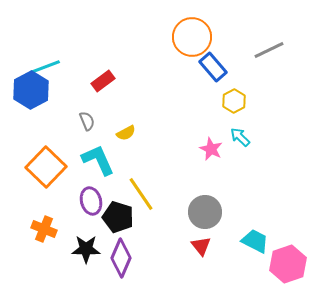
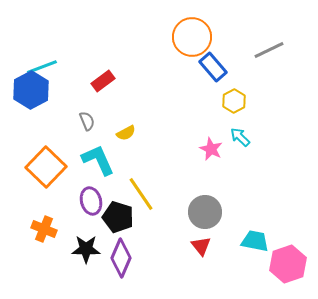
cyan line: moved 3 px left
cyan trapezoid: rotated 16 degrees counterclockwise
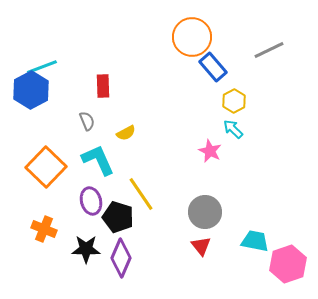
red rectangle: moved 5 px down; rotated 55 degrees counterclockwise
cyan arrow: moved 7 px left, 8 px up
pink star: moved 1 px left, 2 px down
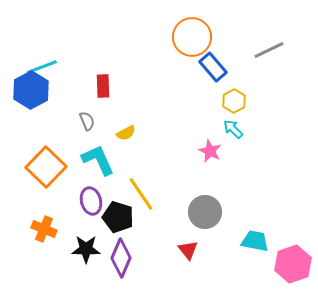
red triangle: moved 13 px left, 4 px down
pink hexagon: moved 5 px right
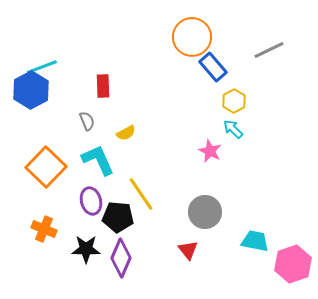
black pentagon: rotated 12 degrees counterclockwise
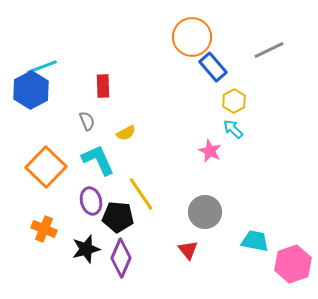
black star: rotated 16 degrees counterclockwise
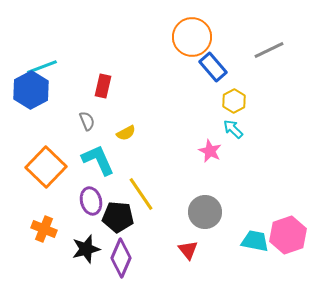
red rectangle: rotated 15 degrees clockwise
pink hexagon: moved 5 px left, 29 px up
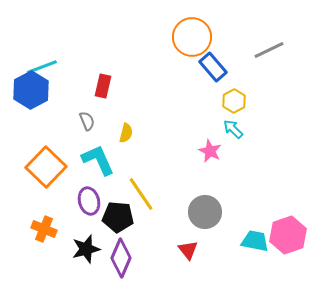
yellow semicircle: rotated 48 degrees counterclockwise
purple ellipse: moved 2 px left
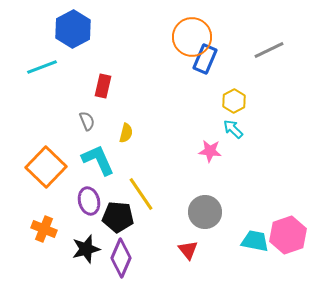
blue rectangle: moved 8 px left, 8 px up; rotated 64 degrees clockwise
blue hexagon: moved 42 px right, 61 px up
pink star: rotated 20 degrees counterclockwise
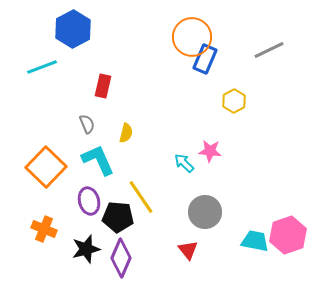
gray semicircle: moved 3 px down
cyan arrow: moved 49 px left, 34 px down
yellow line: moved 3 px down
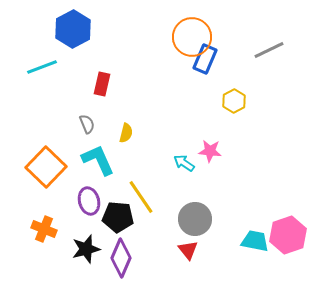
red rectangle: moved 1 px left, 2 px up
cyan arrow: rotated 10 degrees counterclockwise
gray circle: moved 10 px left, 7 px down
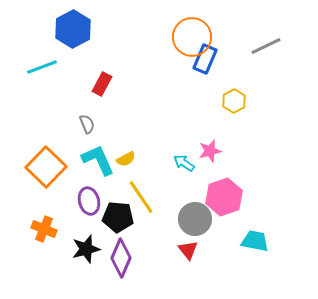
gray line: moved 3 px left, 4 px up
red rectangle: rotated 15 degrees clockwise
yellow semicircle: moved 26 px down; rotated 48 degrees clockwise
pink star: rotated 20 degrees counterclockwise
pink hexagon: moved 64 px left, 38 px up
